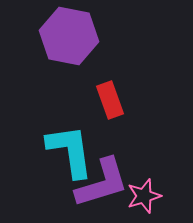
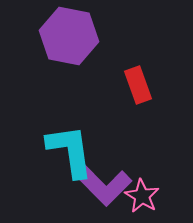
red rectangle: moved 28 px right, 15 px up
purple L-shape: moved 1 px down; rotated 62 degrees clockwise
pink star: moved 2 px left; rotated 24 degrees counterclockwise
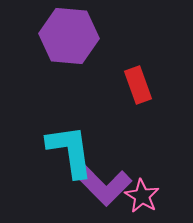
purple hexagon: rotated 6 degrees counterclockwise
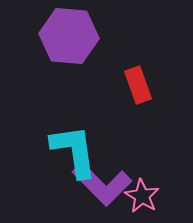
cyan L-shape: moved 4 px right
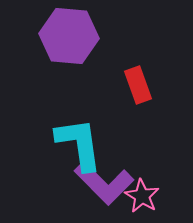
cyan L-shape: moved 5 px right, 7 px up
purple L-shape: moved 2 px right, 1 px up
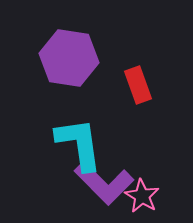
purple hexagon: moved 22 px down; rotated 4 degrees clockwise
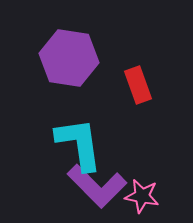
purple L-shape: moved 7 px left, 3 px down
pink star: rotated 20 degrees counterclockwise
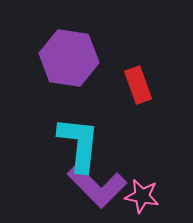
cyan L-shape: rotated 14 degrees clockwise
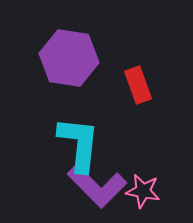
pink star: moved 1 px right, 5 px up
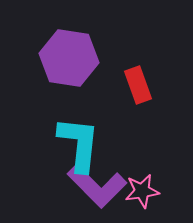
pink star: moved 1 px left; rotated 20 degrees counterclockwise
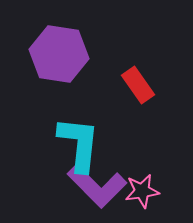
purple hexagon: moved 10 px left, 4 px up
red rectangle: rotated 15 degrees counterclockwise
